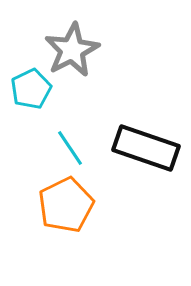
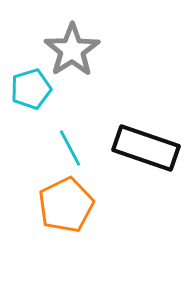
gray star: rotated 6 degrees counterclockwise
cyan pentagon: rotated 9 degrees clockwise
cyan line: rotated 6 degrees clockwise
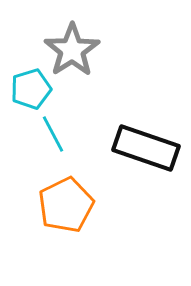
cyan line: moved 17 px left, 14 px up
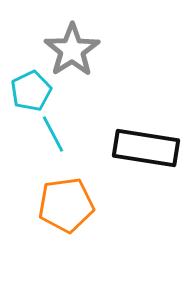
cyan pentagon: moved 2 px down; rotated 9 degrees counterclockwise
black rectangle: rotated 10 degrees counterclockwise
orange pentagon: rotated 18 degrees clockwise
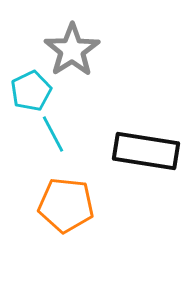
black rectangle: moved 3 px down
orange pentagon: rotated 14 degrees clockwise
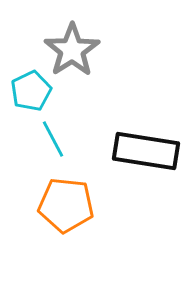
cyan line: moved 5 px down
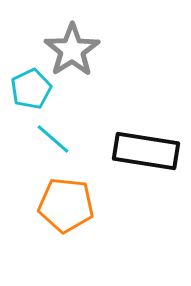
cyan pentagon: moved 2 px up
cyan line: rotated 21 degrees counterclockwise
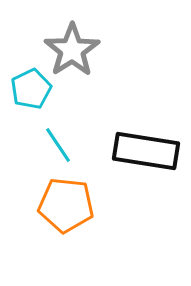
cyan line: moved 5 px right, 6 px down; rotated 15 degrees clockwise
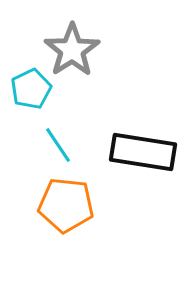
black rectangle: moved 3 px left, 1 px down
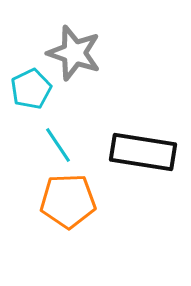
gray star: moved 2 px right, 3 px down; rotated 20 degrees counterclockwise
orange pentagon: moved 2 px right, 4 px up; rotated 8 degrees counterclockwise
